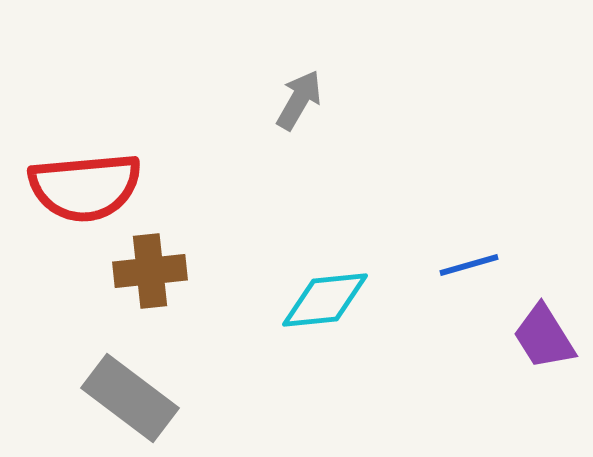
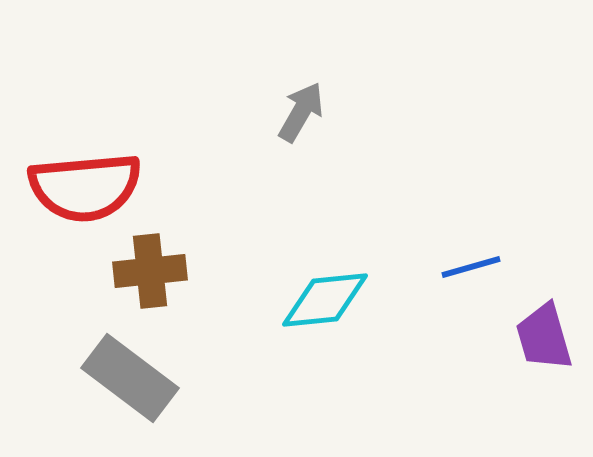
gray arrow: moved 2 px right, 12 px down
blue line: moved 2 px right, 2 px down
purple trapezoid: rotated 16 degrees clockwise
gray rectangle: moved 20 px up
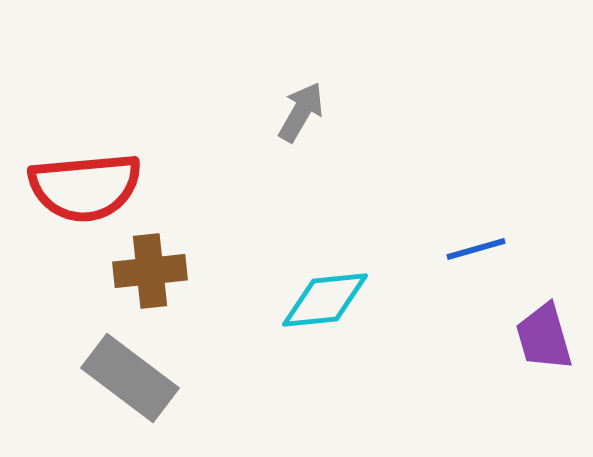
blue line: moved 5 px right, 18 px up
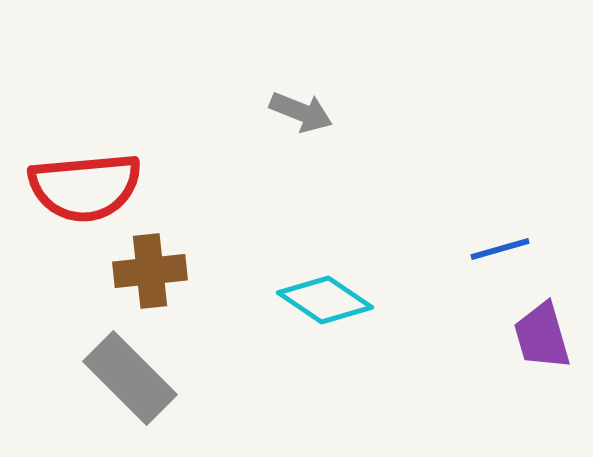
gray arrow: rotated 82 degrees clockwise
blue line: moved 24 px right
cyan diamond: rotated 40 degrees clockwise
purple trapezoid: moved 2 px left, 1 px up
gray rectangle: rotated 8 degrees clockwise
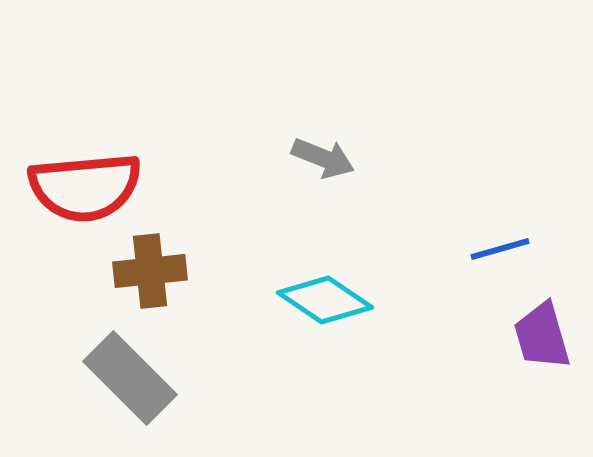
gray arrow: moved 22 px right, 46 px down
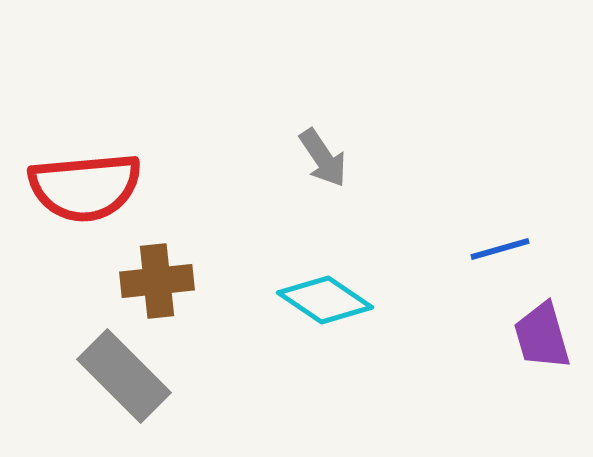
gray arrow: rotated 34 degrees clockwise
brown cross: moved 7 px right, 10 px down
gray rectangle: moved 6 px left, 2 px up
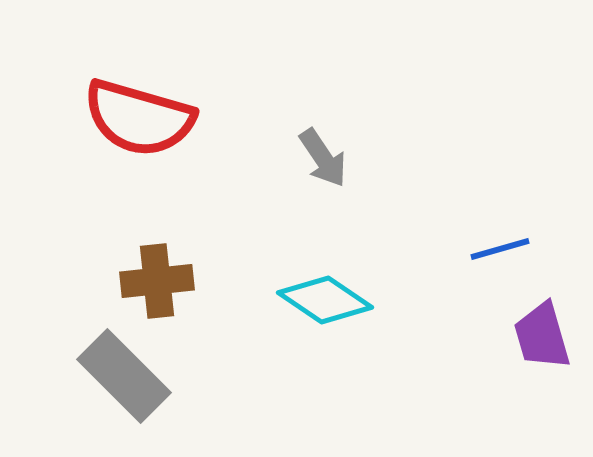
red semicircle: moved 54 px right, 69 px up; rotated 21 degrees clockwise
